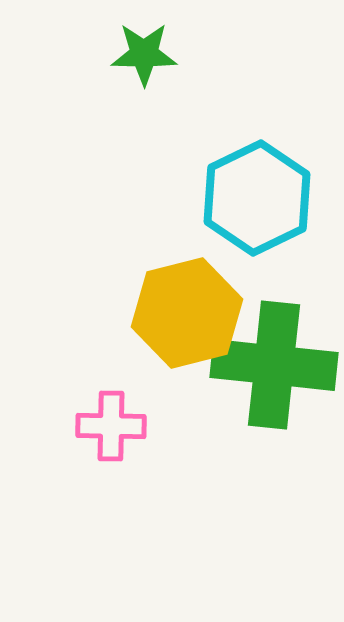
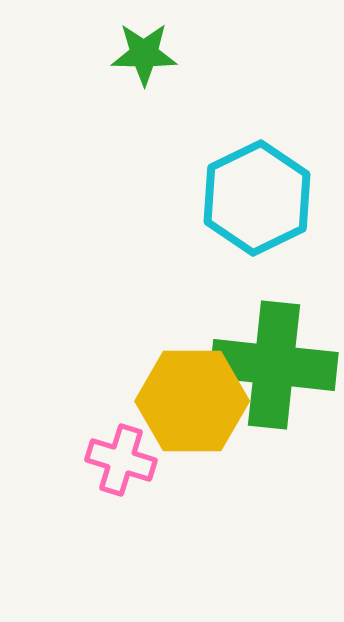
yellow hexagon: moved 5 px right, 88 px down; rotated 14 degrees clockwise
pink cross: moved 10 px right, 34 px down; rotated 16 degrees clockwise
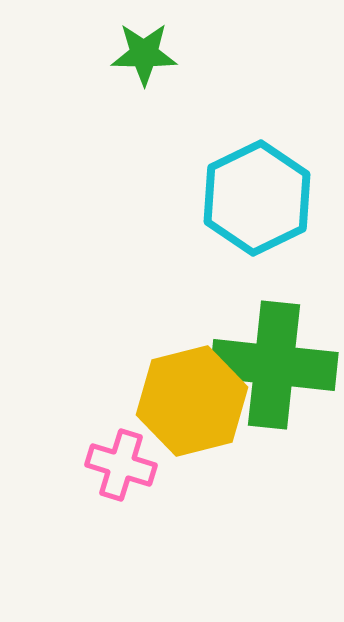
yellow hexagon: rotated 14 degrees counterclockwise
pink cross: moved 5 px down
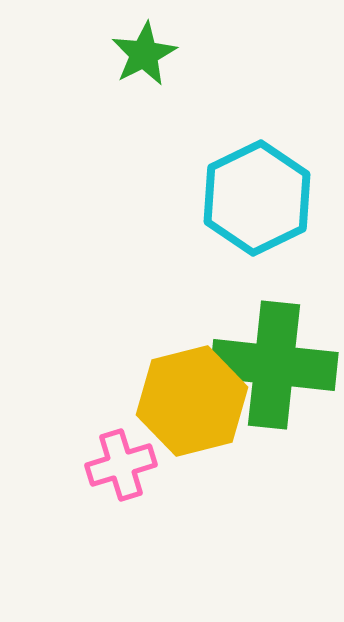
green star: rotated 28 degrees counterclockwise
pink cross: rotated 34 degrees counterclockwise
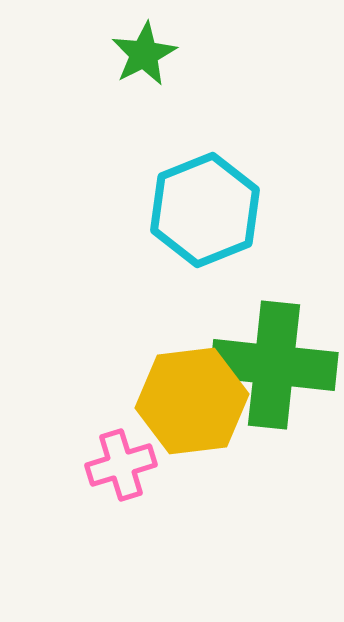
cyan hexagon: moved 52 px left, 12 px down; rotated 4 degrees clockwise
yellow hexagon: rotated 7 degrees clockwise
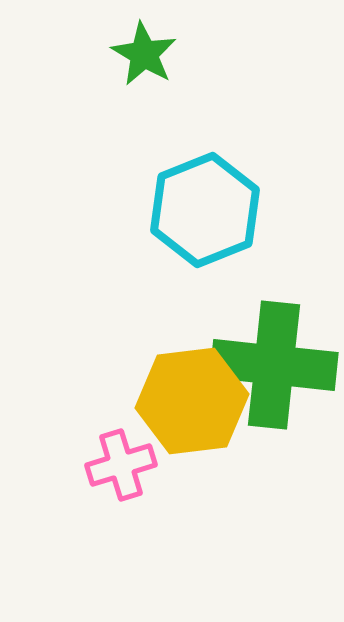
green star: rotated 14 degrees counterclockwise
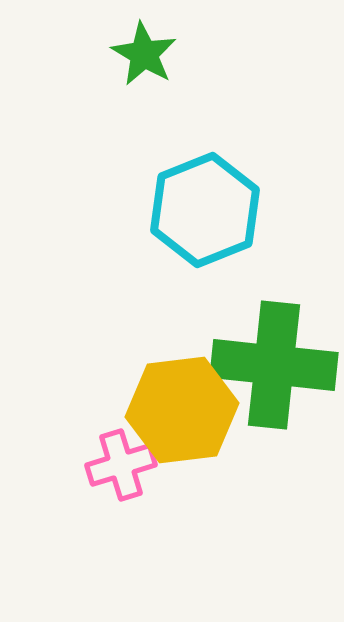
yellow hexagon: moved 10 px left, 9 px down
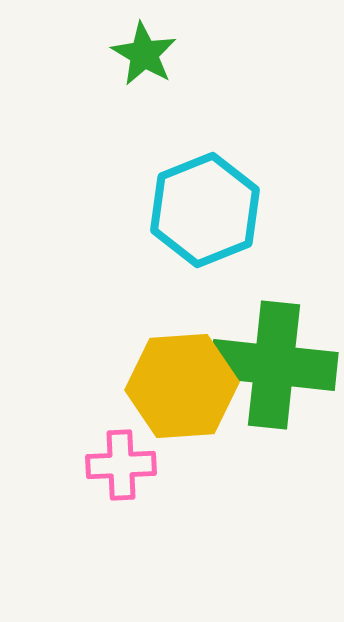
yellow hexagon: moved 24 px up; rotated 3 degrees clockwise
pink cross: rotated 14 degrees clockwise
